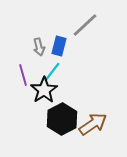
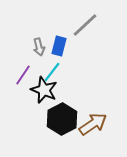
purple line: rotated 50 degrees clockwise
black star: rotated 16 degrees counterclockwise
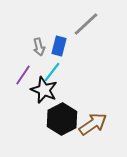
gray line: moved 1 px right, 1 px up
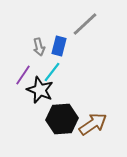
gray line: moved 1 px left
black star: moved 4 px left
black hexagon: rotated 24 degrees clockwise
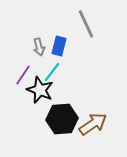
gray line: moved 1 px right; rotated 72 degrees counterclockwise
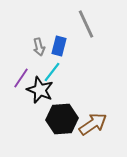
purple line: moved 2 px left, 3 px down
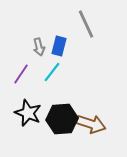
purple line: moved 4 px up
black star: moved 12 px left, 23 px down
brown arrow: moved 2 px left; rotated 52 degrees clockwise
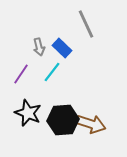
blue rectangle: moved 3 px right, 2 px down; rotated 60 degrees counterclockwise
black hexagon: moved 1 px right, 1 px down
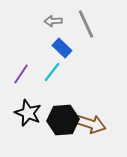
gray arrow: moved 14 px right, 26 px up; rotated 102 degrees clockwise
